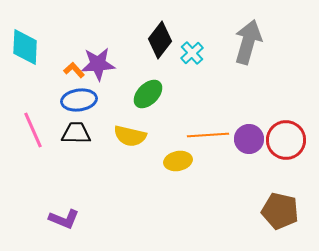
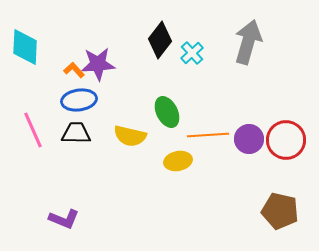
green ellipse: moved 19 px right, 18 px down; rotated 72 degrees counterclockwise
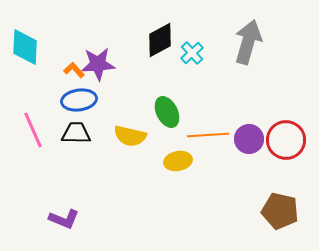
black diamond: rotated 24 degrees clockwise
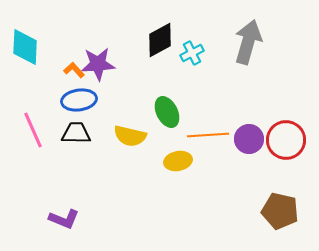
cyan cross: rotated 15 degrees clockwise
